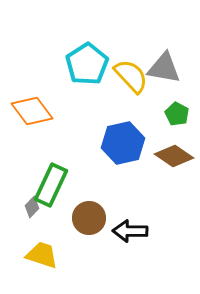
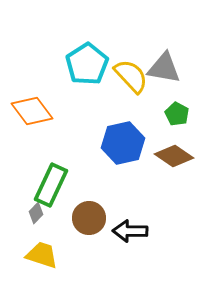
gray diamond: moved 4 px right, 6 px down
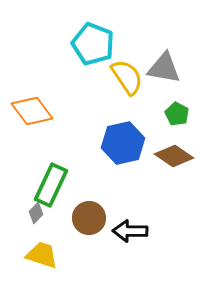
cyan pentagon: moved 6 px right, 20 px up; rotated 18 degrees counterclockwise
yellow semicircle: moved 4 px left, 1 px down; rotated 9 degrees clockwise
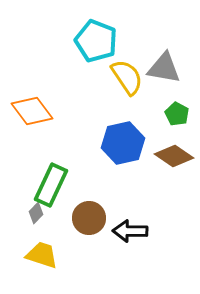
cyan pentagon: moved 3 px right, 3 px up
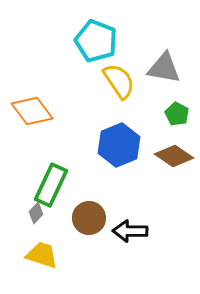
yellow semicircle: moved 8 px left, 4 px down
blue hexagon: moved 4 px left, 2 px down; rotated 9 degrees counterclockwise
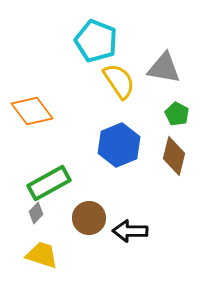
brown diamond: rotated 69 degrees clockwise
green rectangle: moved 2 px left, 2 px up; rotated 36 degrees clockwise
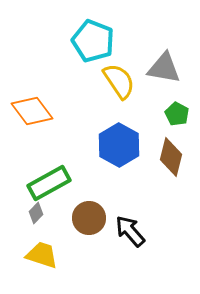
cyan pentagon: moved 3 px left
blue hexagon: rotated 9 degrees counterclockwise
brown diamond: moved 3 px left, 1 px down
black arrow: rotated 48 degrees clockwise
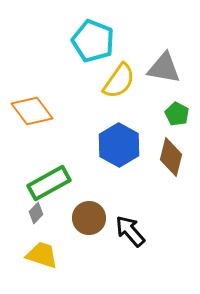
yellow semicircle: rotated 69 degrees clockwise
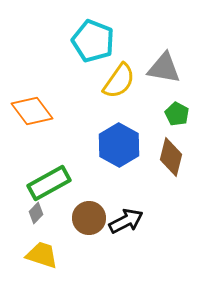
black arrow: moved 4 px left, 10 px up; rotated 104 degrees clockwise
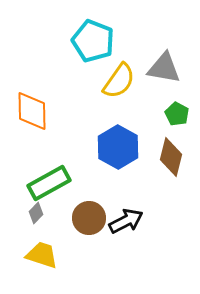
orange diamond: rotated 36 degrees clockwise
blue hexagon: moved 1 px left, 2 px down
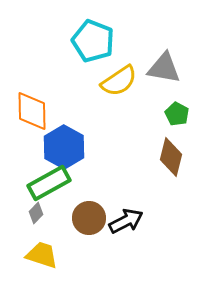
yellow semicircle: rotated 21 degrees clockwise
blue hexagon: moved 54 px left
